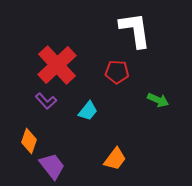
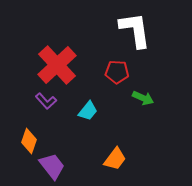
green arrow: moved 15 px left, 2 px up
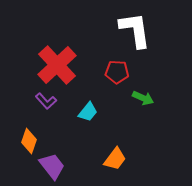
cyan trapezoid: moved 1 px down
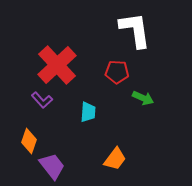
purple L-shape: moved 4 px left, 1 px up
cyan trapezoid: rotated 35 degrees counterclockwise
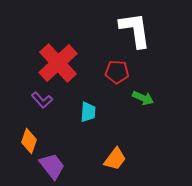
red cross: moved 1 px right, 2 px up
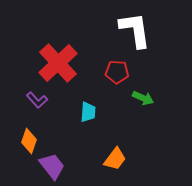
purple L-shape: moved 5 px left
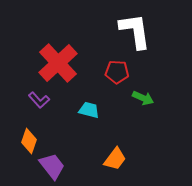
white L-shape: moved 1 px down
purple L-shape: moved 2 px right
cyan trapezoid: moved 1 px right, 2 px up; rotated 80 degrees counterclockwise
